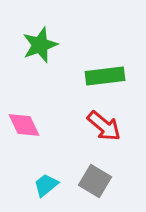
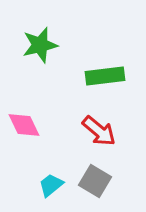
green star: rotated 6 degrees clockwise
red arrow: moved 5 px left, 5 px down
cyan trapezoid: moved 5 px right
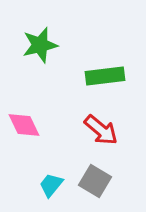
red arrow: moved 2 px right, 1 px up
cyan trapezoid: rotated 12 degrees counterclockwise
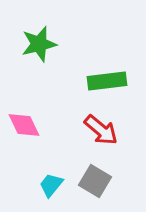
green star: moved 1 px left, 1 px up
green rectangle: moved 2 px right, 5 px down
